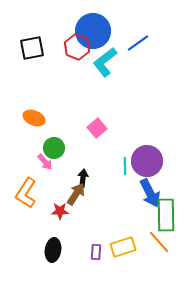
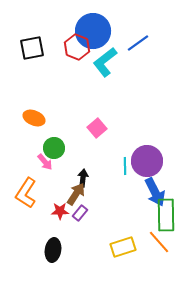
blue arrow: moved 5 px right, 1 px up
purple rectangle: moved 16 px left, 39 px up; rotated 35 degrees clockwise
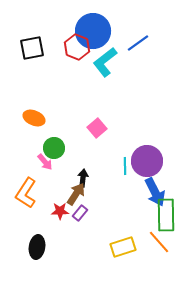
black ellipse: moved 16 px left, 3 px up
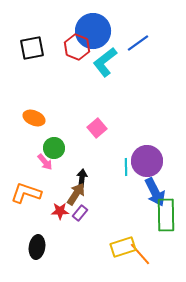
cyan line: moved 1 px right, 1 px down
black arrow: moved 1 px left
orange L-shape: rotated 76 degrees clockwise
orange line: moved 19 px left, 12 px down
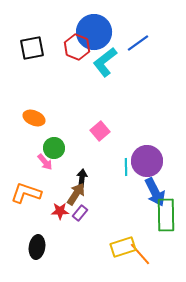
blue circle: moved 1 px right, 1 px down
pink square: moved 3 px right, 3 px down
